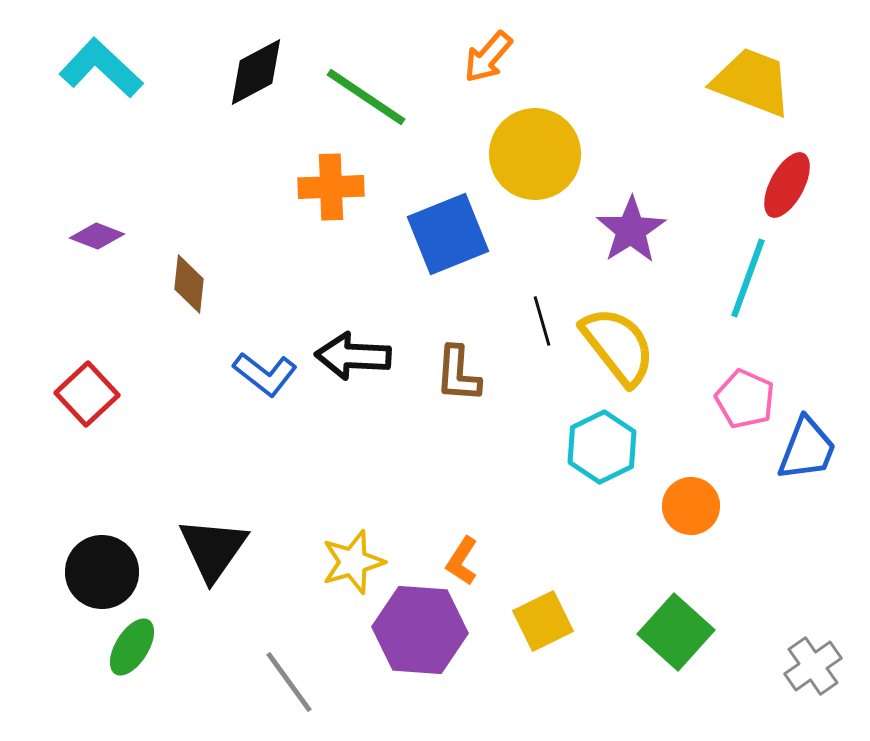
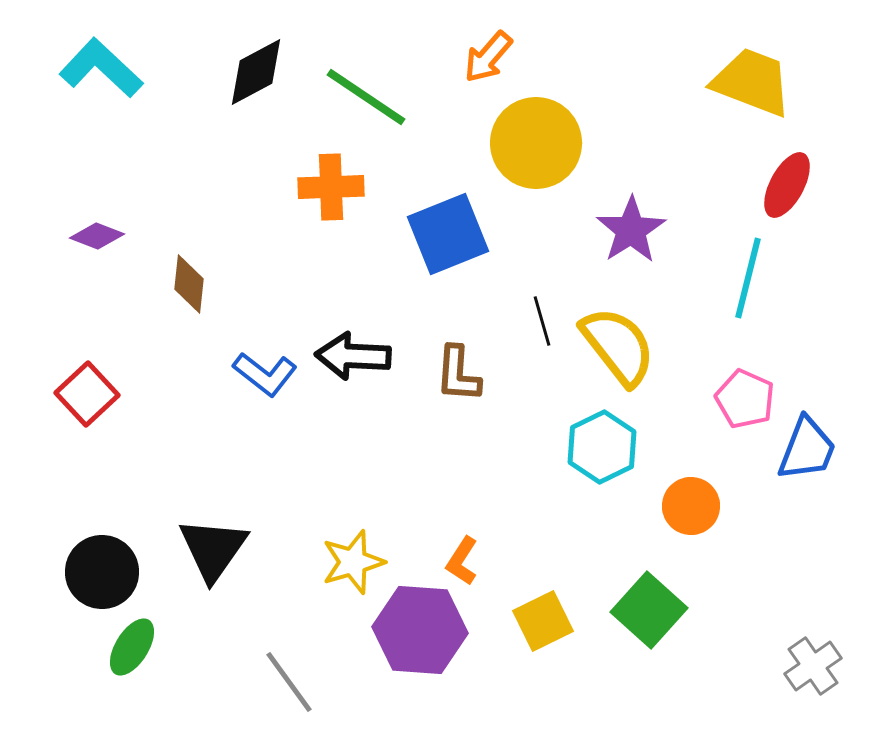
yellow circle: moved 1 px right, 11 px up
cyan line: rotated 6 degrees counterclockwise
green square: moved 27 px left, 22 px up
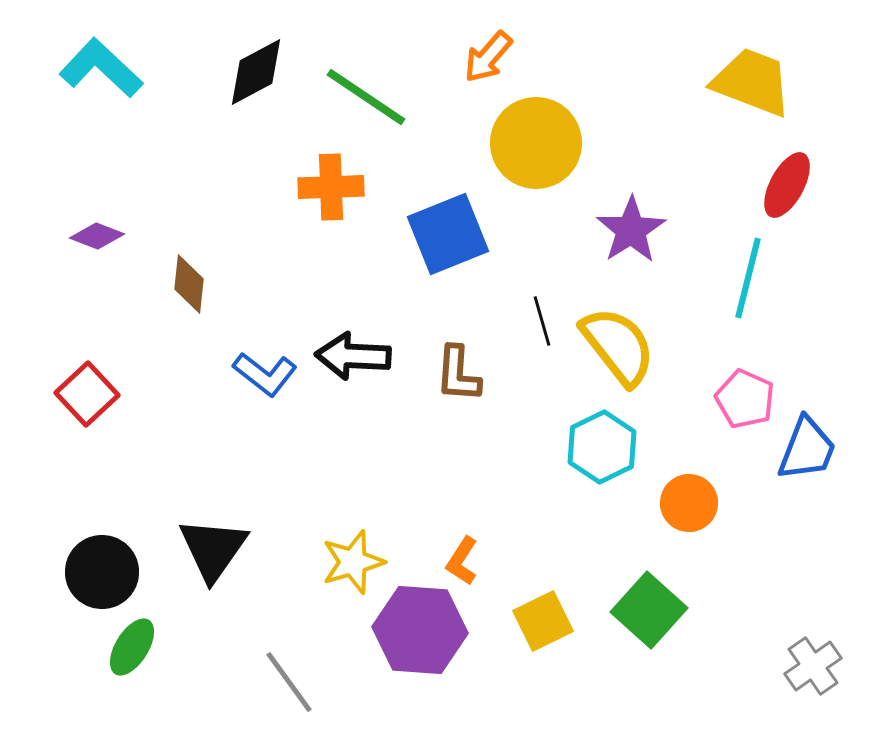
orange circle: moved 2 px left, 3 px up
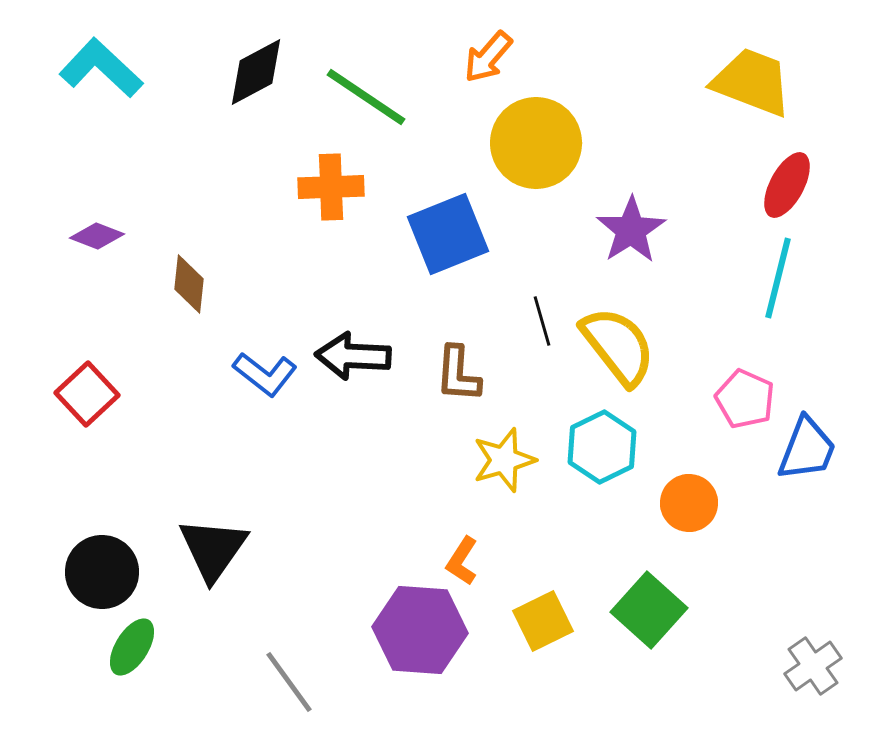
cyan line: moved 30 px right
yellow star: moved 151 px right, 102 px up
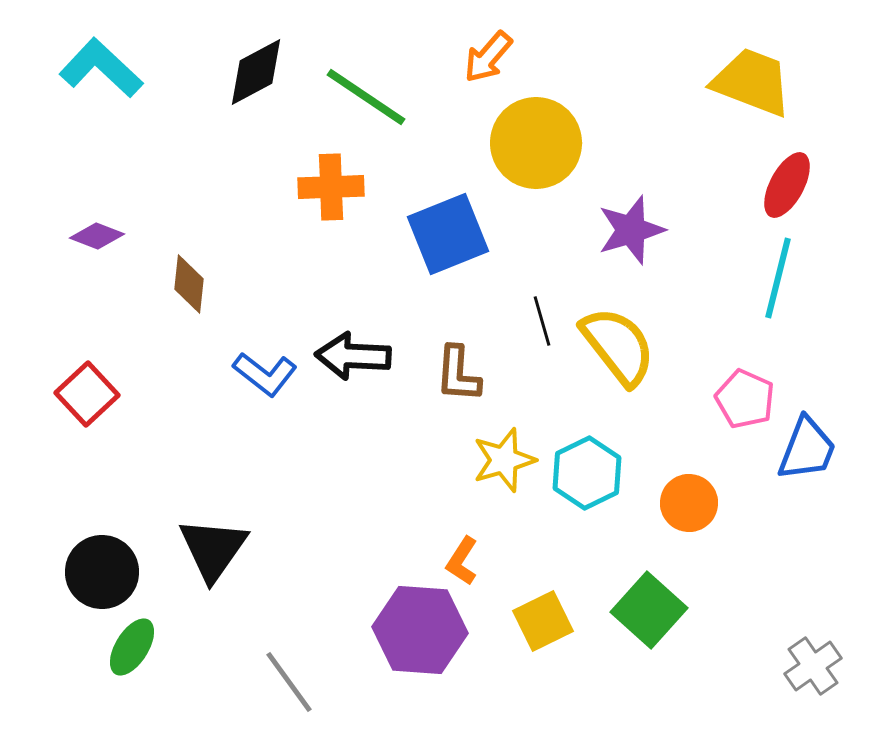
purple star: rotated 16 degrees clockwise
cyan hexagon: moved 15 px left, 26 px down
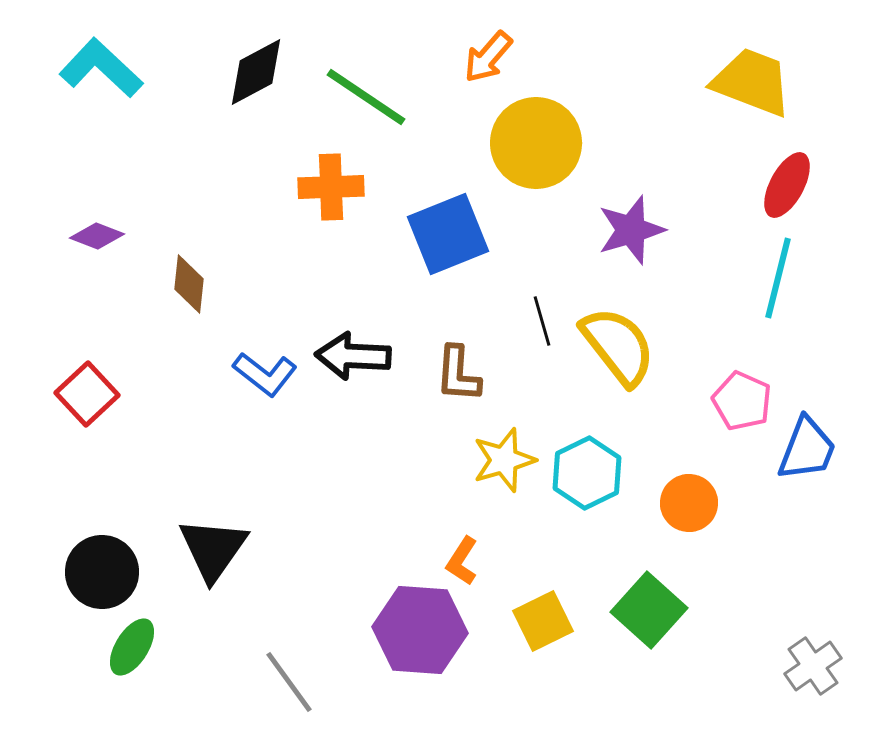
pink pentagon: moved 3 px left, 2 px down
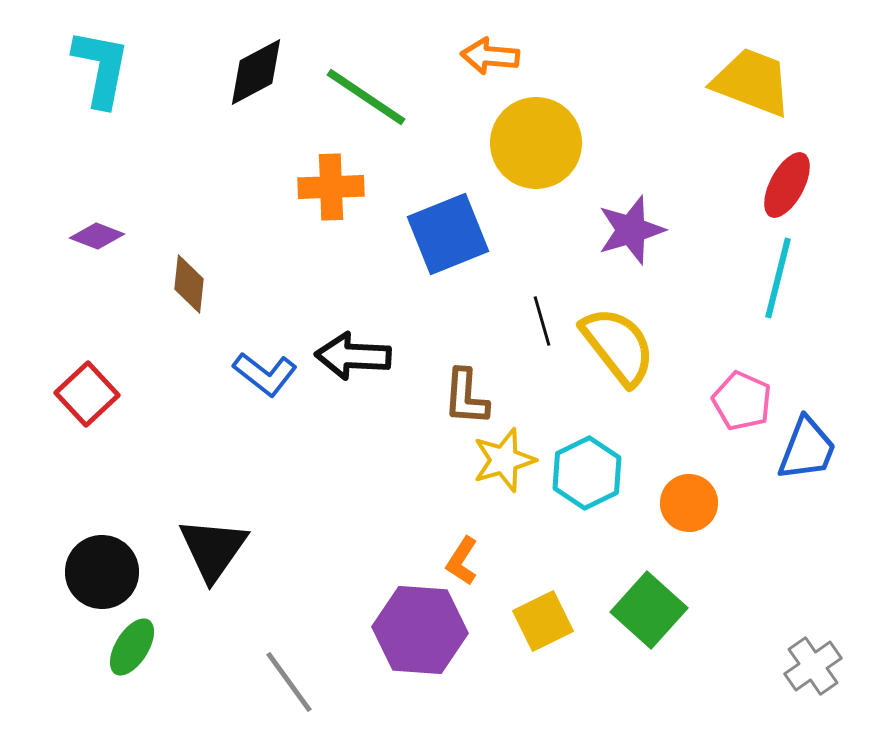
orange arrow: moved 2 px right, 1 px up; rotated 54 degrees clockwise
cyan L-shape: rotated 58 degrees clockwise
brown L-shape: moved 8 px right, 23 px down
